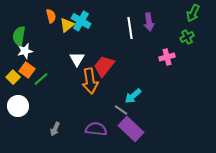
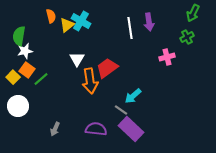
red trapezoid: moved 3 px right, 2 px down; rotated 15 degrees clockwise
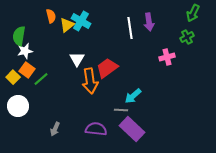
gray line: rotated 32 degrees counterclockwise
purple rectangle: moved 1 px right
